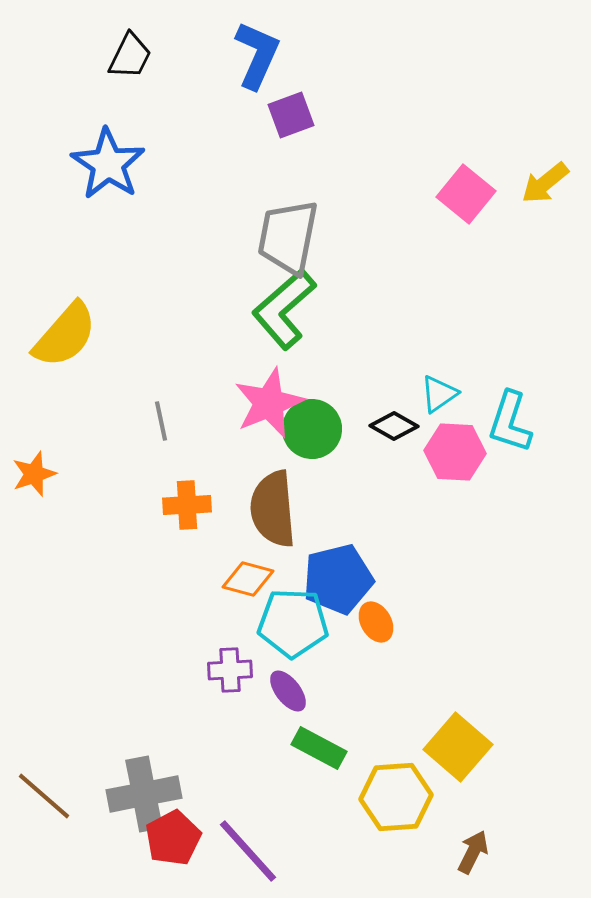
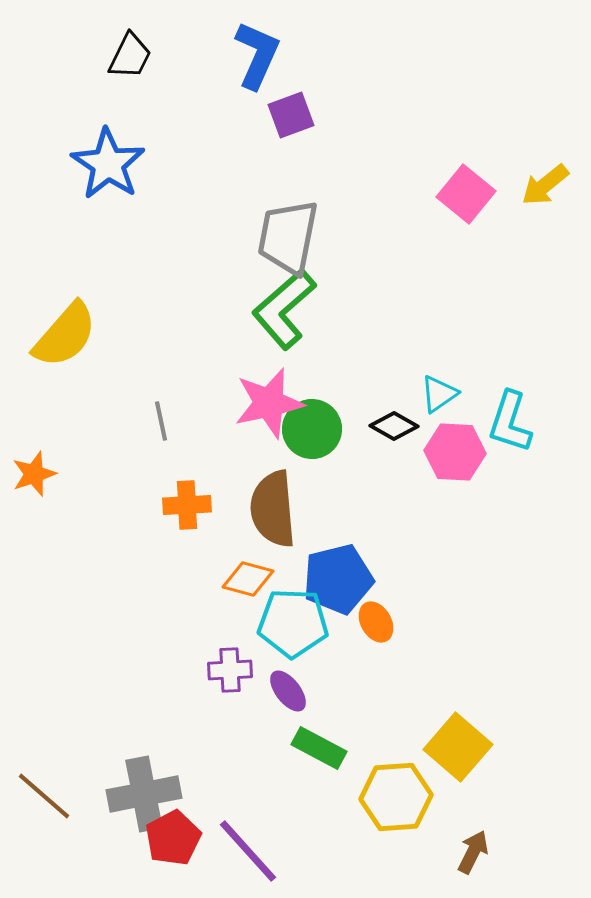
yellow arrow: moved 2 px down
pink star: rotated 10 degrees clockwise
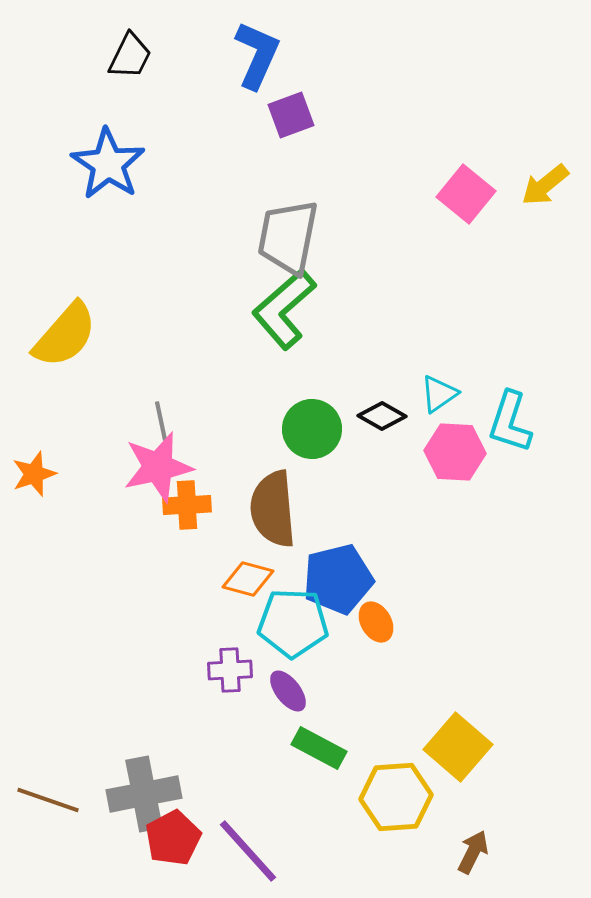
pink star: moved 111 px left, 64 px down
black diamond: moved 12 px left, 10 px up
brown line: moved 4 px right, 4 px down; rotated 22 degrees counterclockwise
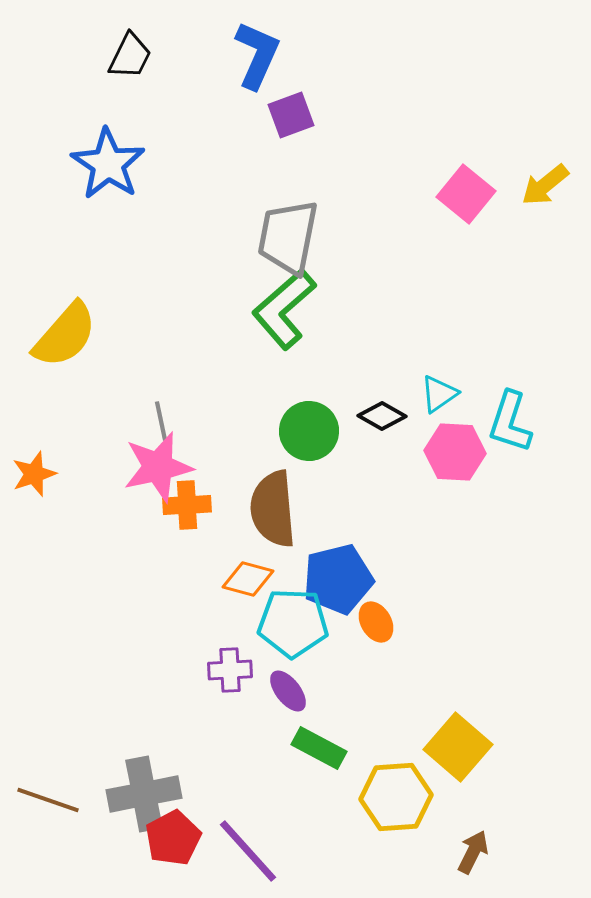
green circle: moved 3 px left, 2 px down
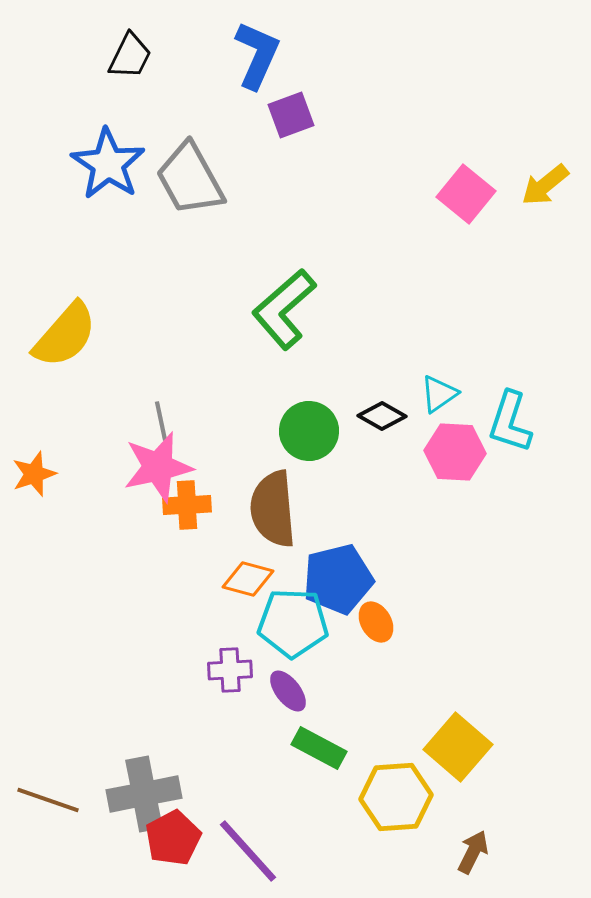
gray trapezoid: moved 98 px left, 58 px up; rotated 40 degrees counterclockwise
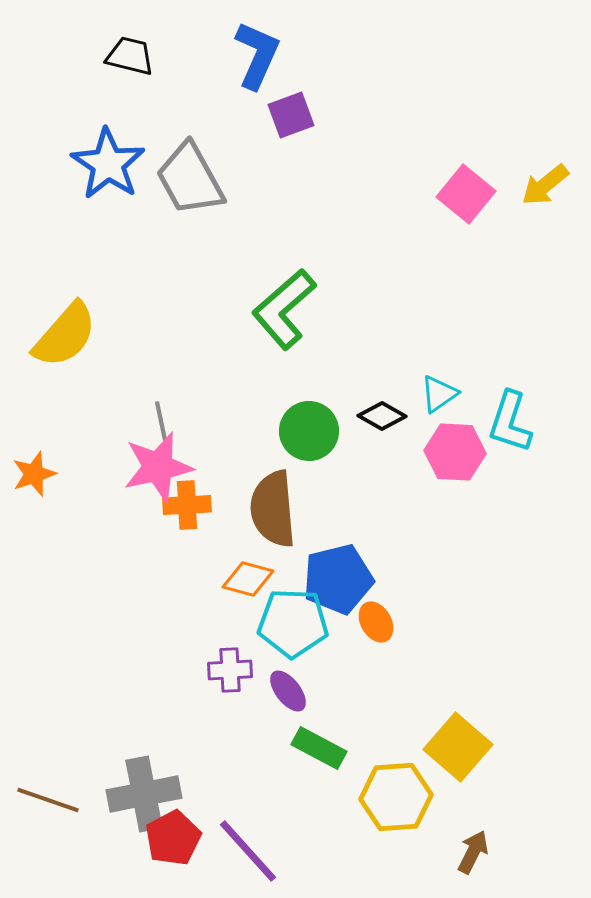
black trapezoid: rotated 102 degrees counterclockwise
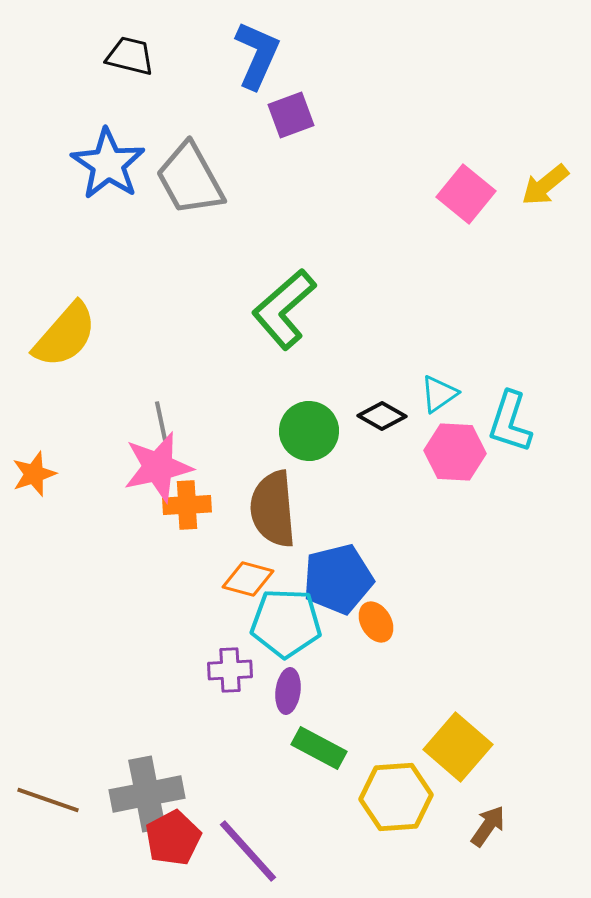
cyan pentagon: moved 7 px left
purple ellipse: rotated 45 degrees clockwise
gray cross: moved 3 px right
brown arrow: moved 15 px right, 26 px up; rotated 9 degrees clockwise
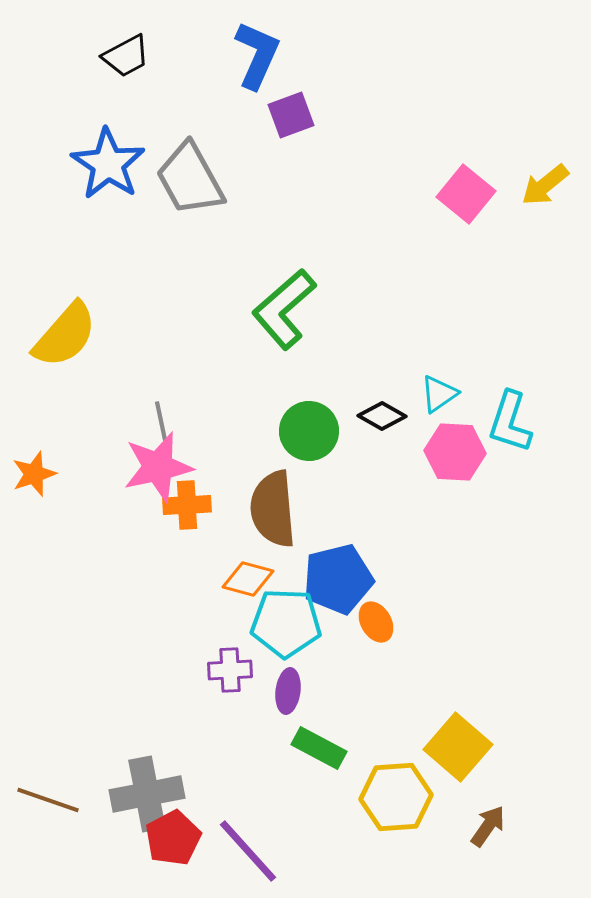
black trapezoid: moved 4 px left; rotated 138 degrees clockwise
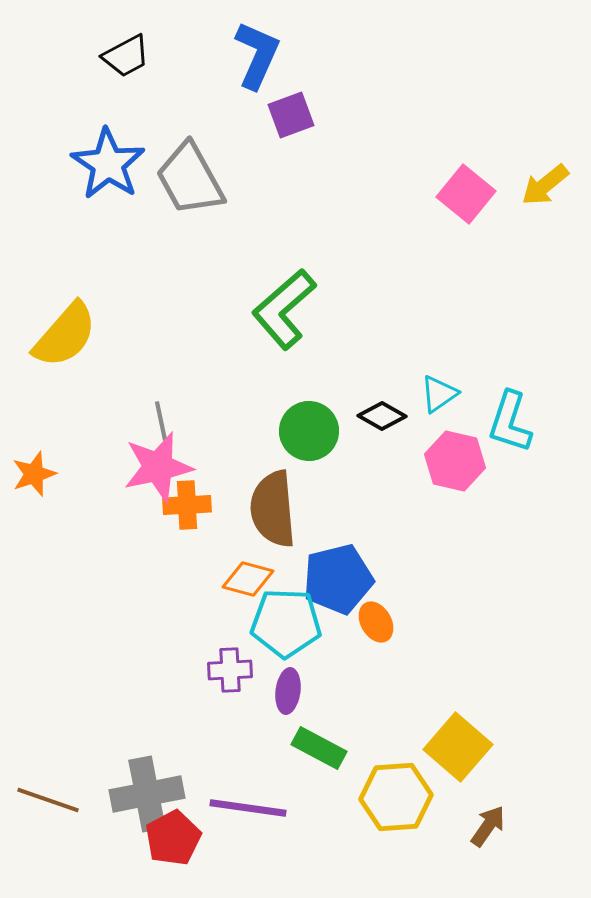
pink hexagon: moved 9 px down; rotated 10 degrees clockwise
purple line: moved 43 px up; rotated 40 degrees counterclockwise
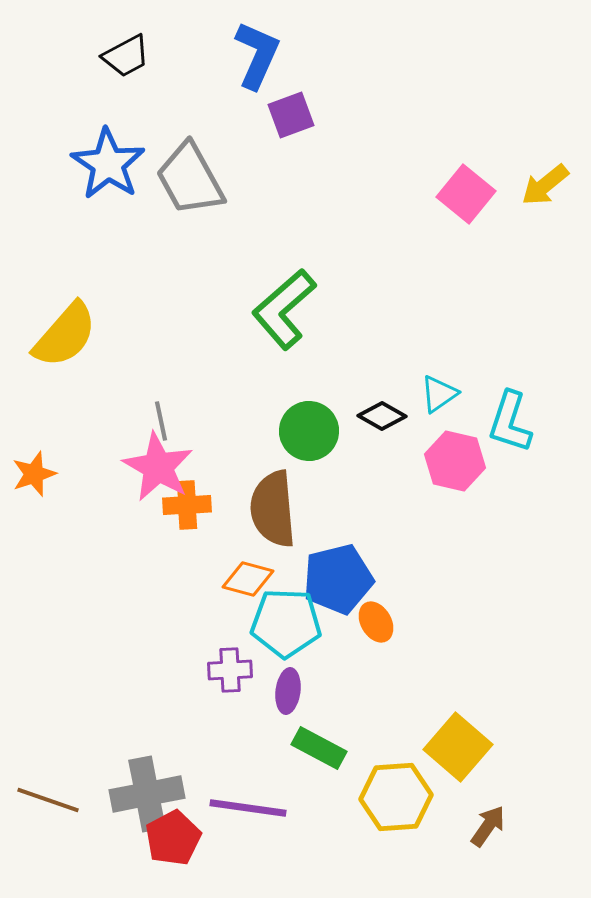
pink star: rotated 30 degrees counterclockwise
